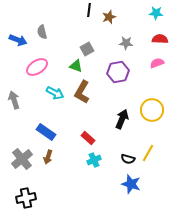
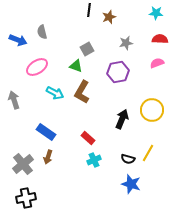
gray star: rotated 16 degrees counterclockwise
gray cross: moved 1 px right, 5 px down
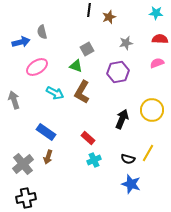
blue arrow: moved 3 px right, 2 px down; rotated 36 degrees counterclockwise
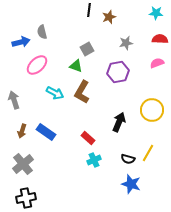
pink ellipse: moved 2 px up; rotated 10 degrees counterclockwise
black arrow: moved 3 px left, 3 px down
brown arrow: moved 26 px left, 26 px up
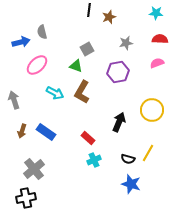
gray cross: moved 11 px right, 5 px down
